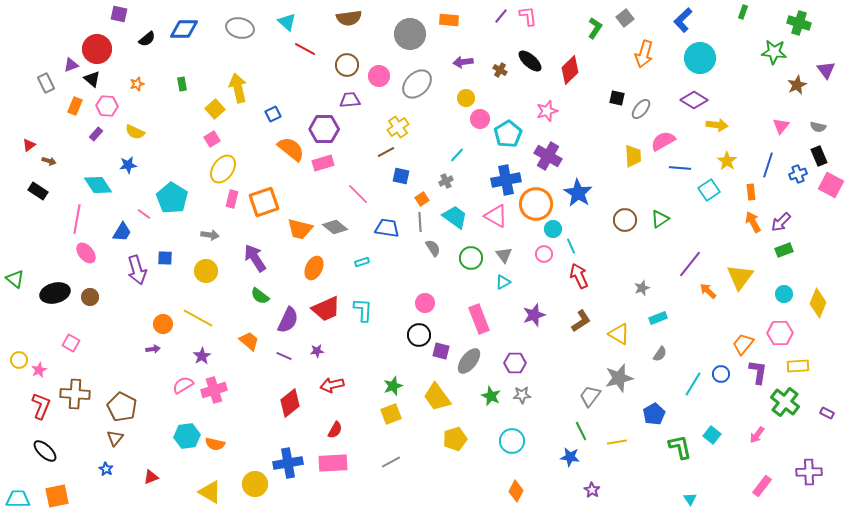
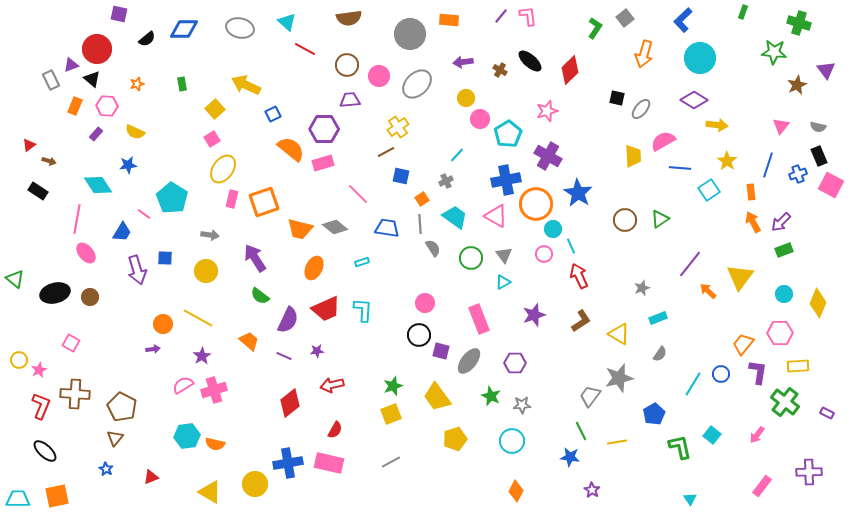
gray rectangle at (46, 83): moved 5 px right, 3 px up
yellow arrow at (238, 88): moved 8 px right, 3 px up; rotated 52 degrees counterclockwise
gray line at (420, 222): moved 2 px down
gray star at (522, 395): moved 10 px down
pink rectangle at (333, 463): moved 4 px left; rotated 16 degrees clockwise
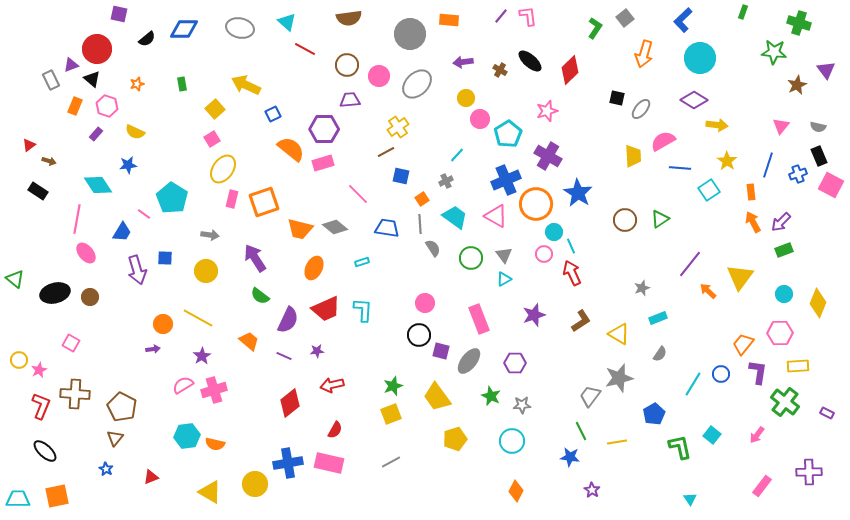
pink hexagon at (107, 106): rotated 15 degrees clockwise
blue cross at (506, 180): rotated 12 degrees counterclockwise
cyan circle at (553, 229): moved 1 px right, 3 px down
red arrow at (579, 276): moved 7 px left, 3 px up
cyan triangle at (503, 282): moved 1 px right, 3 px up
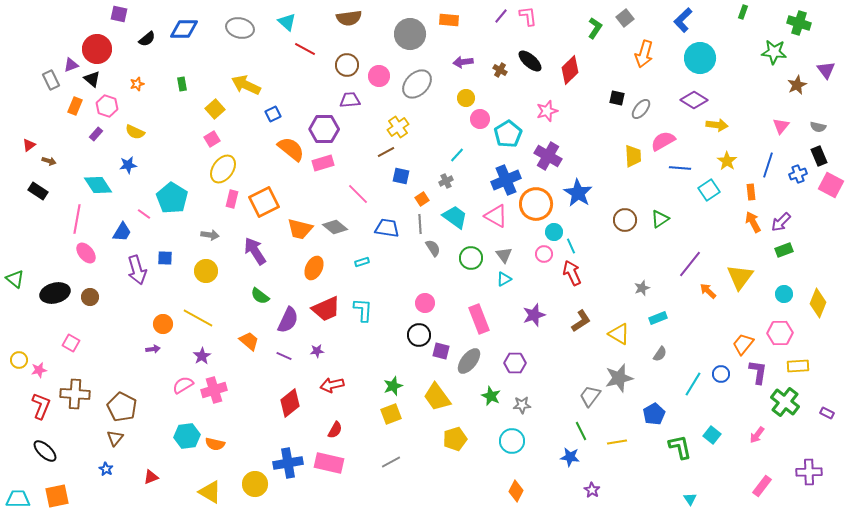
orange square at (264, 202): rotated 8 degrees counterclockwise
purple arrow at (255, 258): moved 7 px up
pink star at (39, 370): rotated 14 degrees clockwise
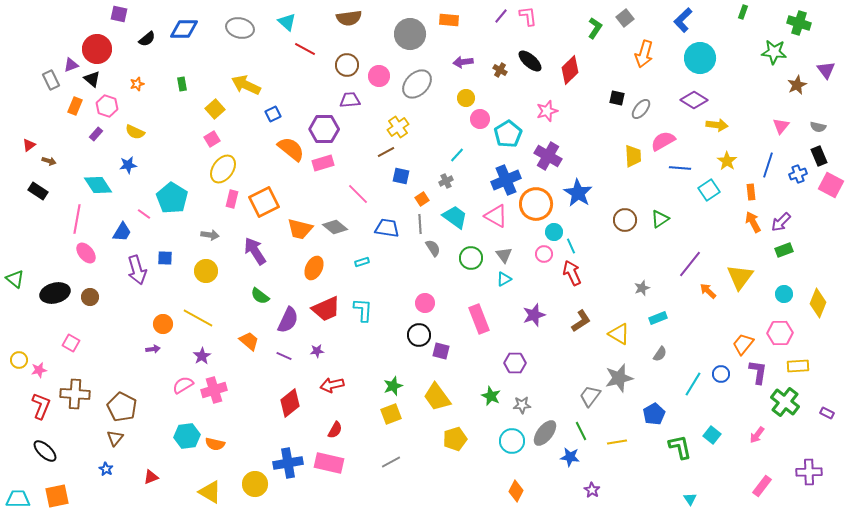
gray ellipse at (469, 361): moved 76 px right, 72 px down
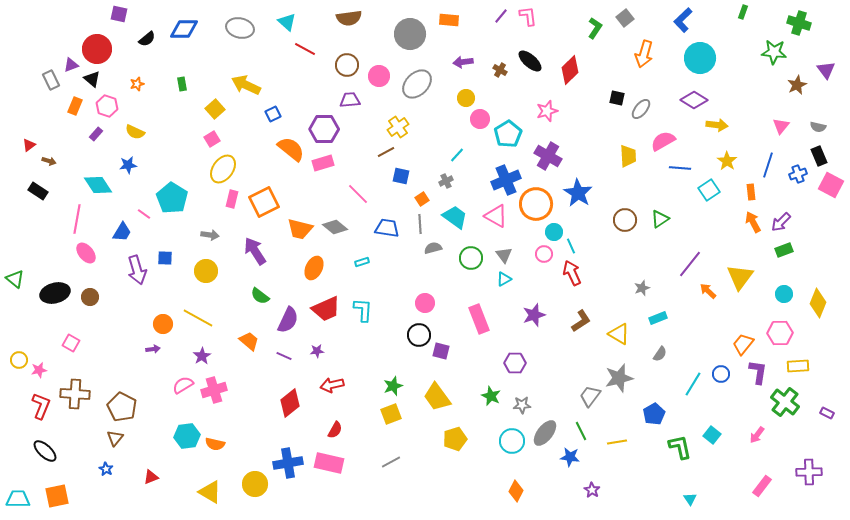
yellow trapezoid at (633, 156): moved 5 px left
gray semicircle at (433, 248): rotated 72 degrees counterclockwise
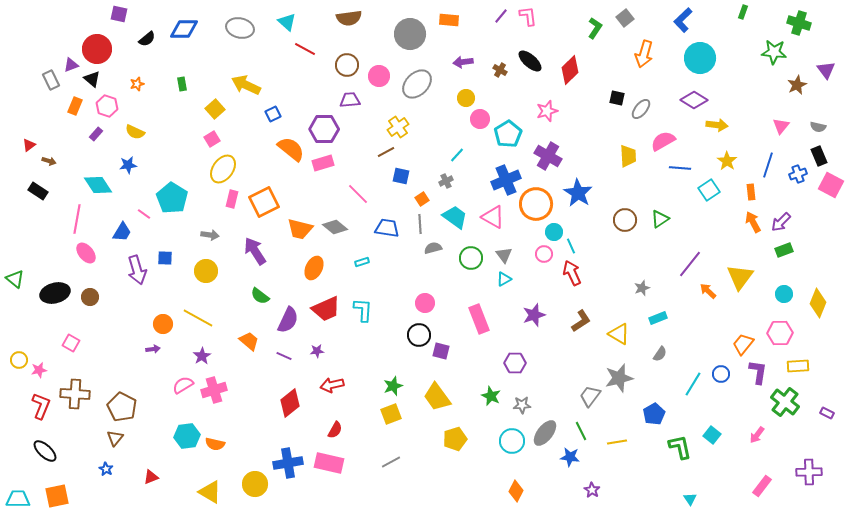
pink triangle at (496, 216): moved 3 px left, 1 px down
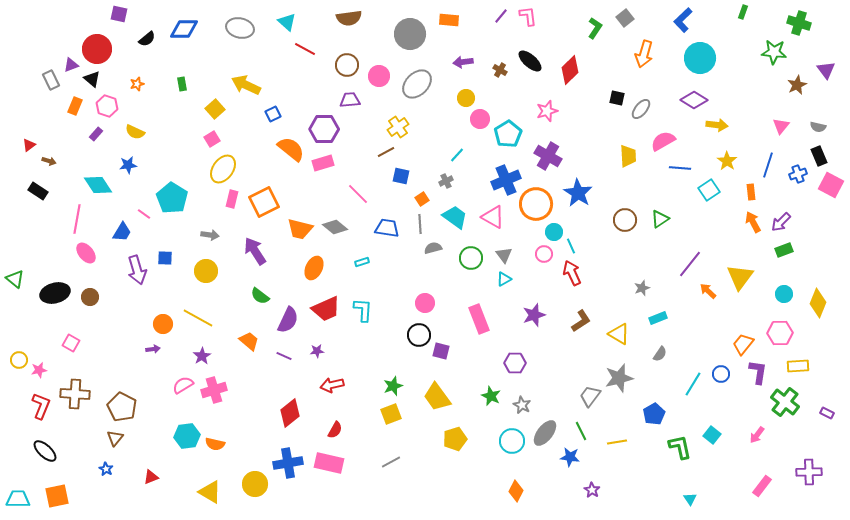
red diamond at (290, 403): moved 10 px down
gray star at (522, 405): rotated 30 degrees clockwise
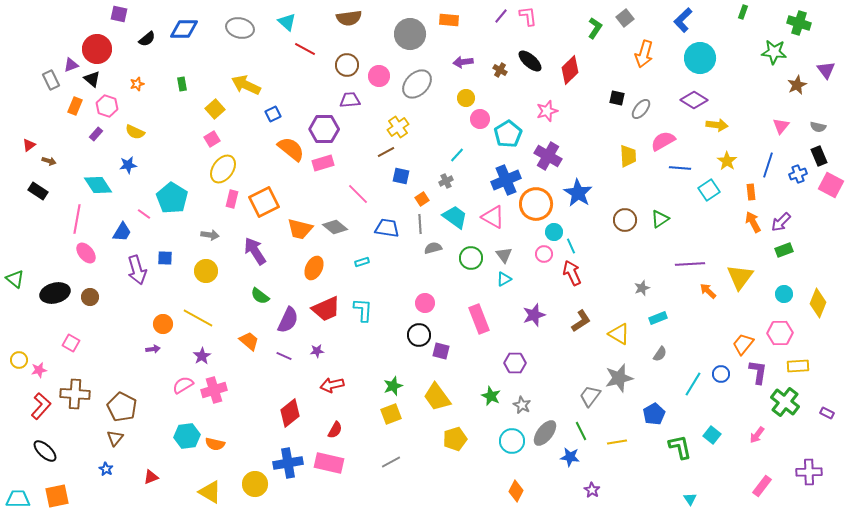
purple line at (690, 264): rotated 48 degrees clockwise
red L-shape at (41, 406): rotated 20 degrees clockwise
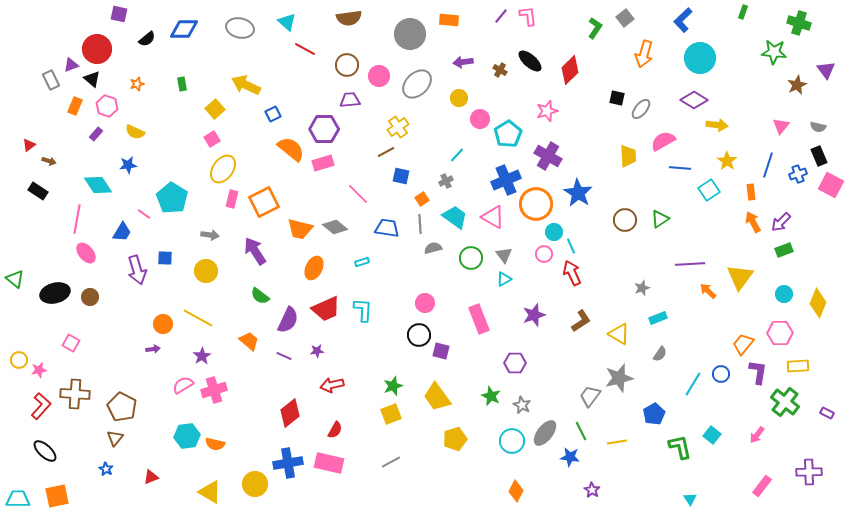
yellow circle at (466, 98): moved 7 px left
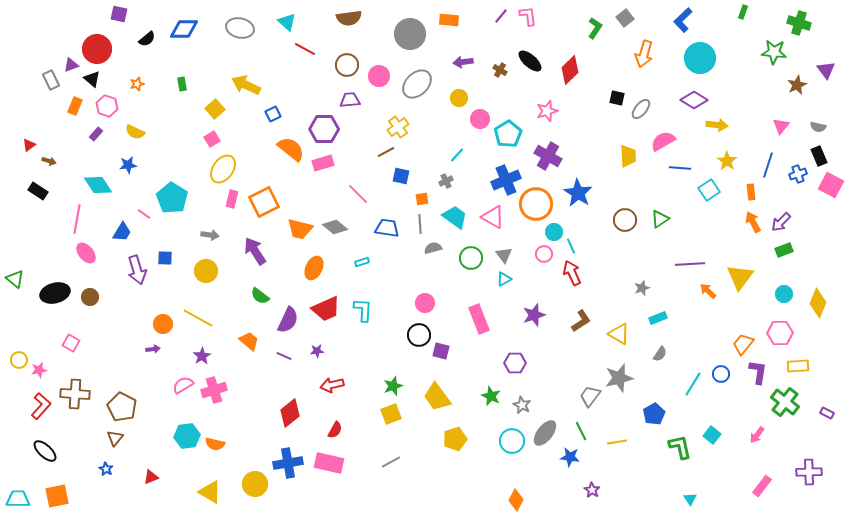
orange square at (422, 199): rotated 24 degrees clockwise
orange diamond at (516, 491): moved 9 px down
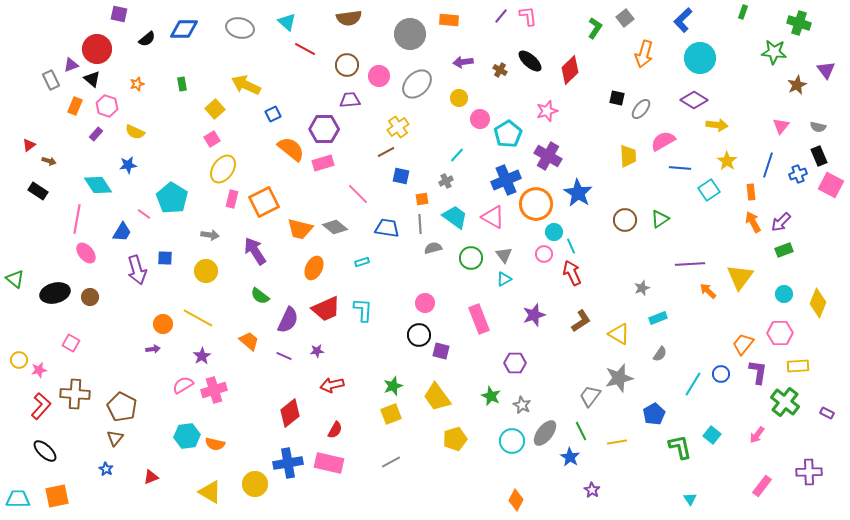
blue star at (570, 457): rotated 24 degrees clockwise
